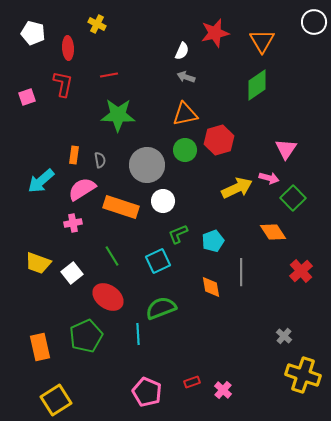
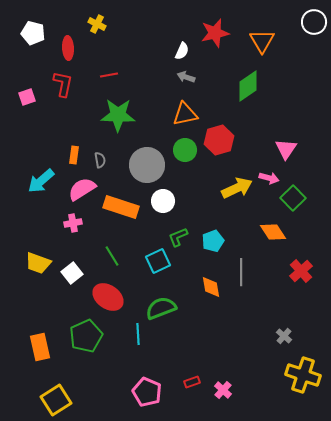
green diamond at (257, 85): moved 9 px left, 1 px down
green L-shape at (178, 234): moved 3 px down
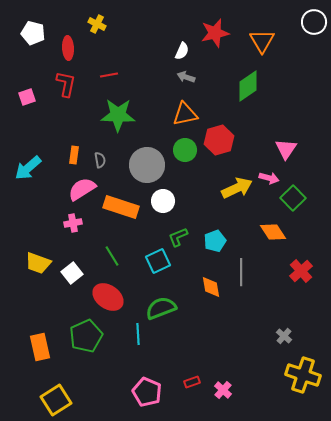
red L-shape at (63, 84): moved 3 px right
cyan arrow at (41, 181): moved 13 px left, 13 px up
cyan pentagon at (213, 241): moved 2 px right
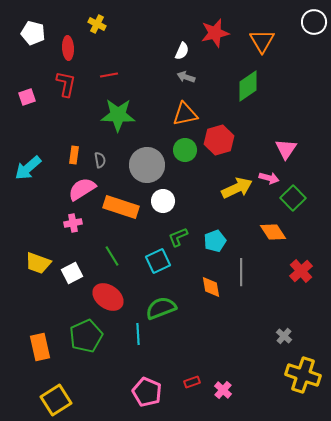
white square at (72, 273): rotated 10 degrees clockwise
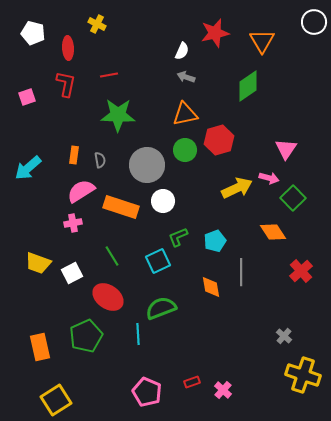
pink semicircle at (82, 189): moved 1 px left, 2 px down
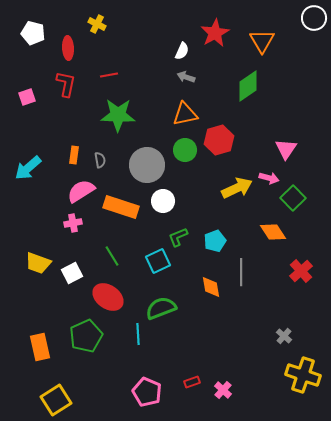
white circle at (314, 22): moved 4 px up
red star at (215, 33): rotated 16 degrees counterclockwise
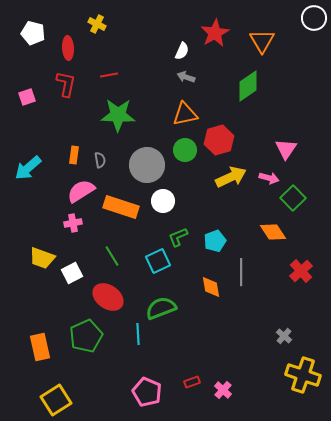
yellow arrow at (237, 188): moved 6 px left, 11 px up
yellow trapezoid at (38, 263): moved 4 px right, 5 px up
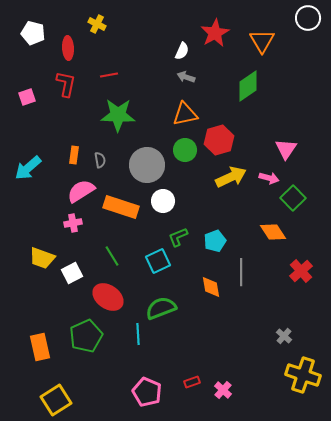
white circle at (314, 18): moved 6 px left
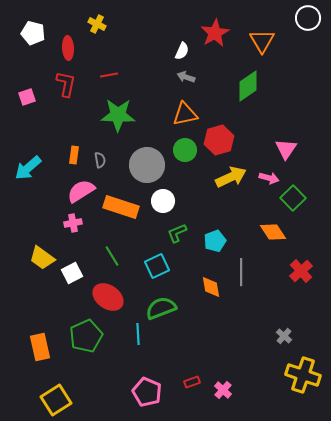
green L-shape at (178, 237): moved 1 px left, 4 px up
yellow trapezoid at (42, 258): rotated 16 degrees clockwise
cyan square at (158, 261): moved 1 px left, 5 px down
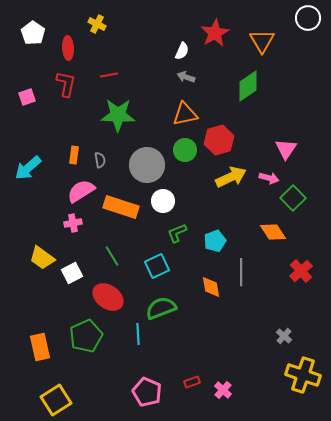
white pentagon at (33, 33): rotated 20 degrees clockwise
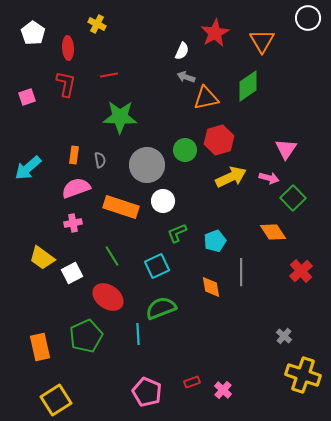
orange triangle at (185, 114): moved 21 px right, 16 px up
green star at (118, 115): moved 2 px right, 2 px down
pink semicircle at (81, 191): moved 5 px left, 3 px up; rotated 12 degrees clockwise
